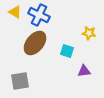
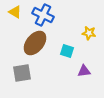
blue cross: moved 4 px right
gray square: moved 2 px right, 8 px up
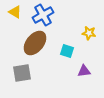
blue cross: rotated 35 degrees clockwise
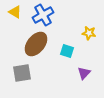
brown ellipse: moved 1 px right, 1 px down
purple triangle: moved 2 px down; rotated 40 degrees counterclockwise
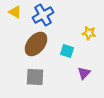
gray square: moved 13 px right, 4 px down; rotated 12 degrees clockwise
